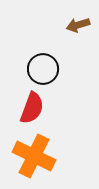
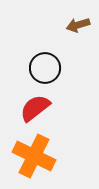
black circle: moved 2 px right, 1 px up
red semicircle: moved 3 px right; rotated 148 degrees counterclockwise
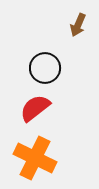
brown arrow: rotated 50 degrees counterclockwise
orange cross: moved 1 px right, 2 px down
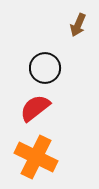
orange cross: moved 1 px right, 1 px up
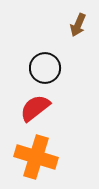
orange cross: rotated 9 degrees counterclockwise
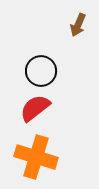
black circle: moved 4 px left, 3 px down
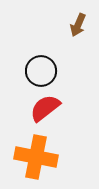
red semicircle: moved 10 px right
orange cross: rotated 6 degrees counterclockwise
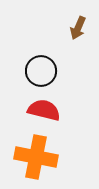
brown arrow: moved 3 px down
red semicircle: moved 1 px left, 2 px down; rotated 52 degrees clockwise
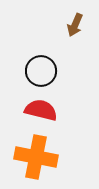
brown arrow: moved 3 px left, 3 px up
red semicircle: moved 3 px left
